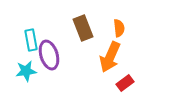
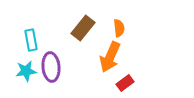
brown rectangle: rotated 60 degrees clockwise
purple ellipse: moved 2 px right, 12 px down; rotated 12 degrees clockwise
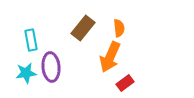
cyan star: moved 2 px down
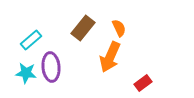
orange semicircle: rotated 18 degrees counterclockwise
cyan rectangle: rotated 60 degrees clockwise
cyan star: rotated 15 degrees clockwise
red rectangle: moved 18 px right
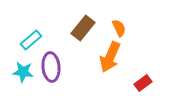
cyan star: moved 3 px left, 1 px up
